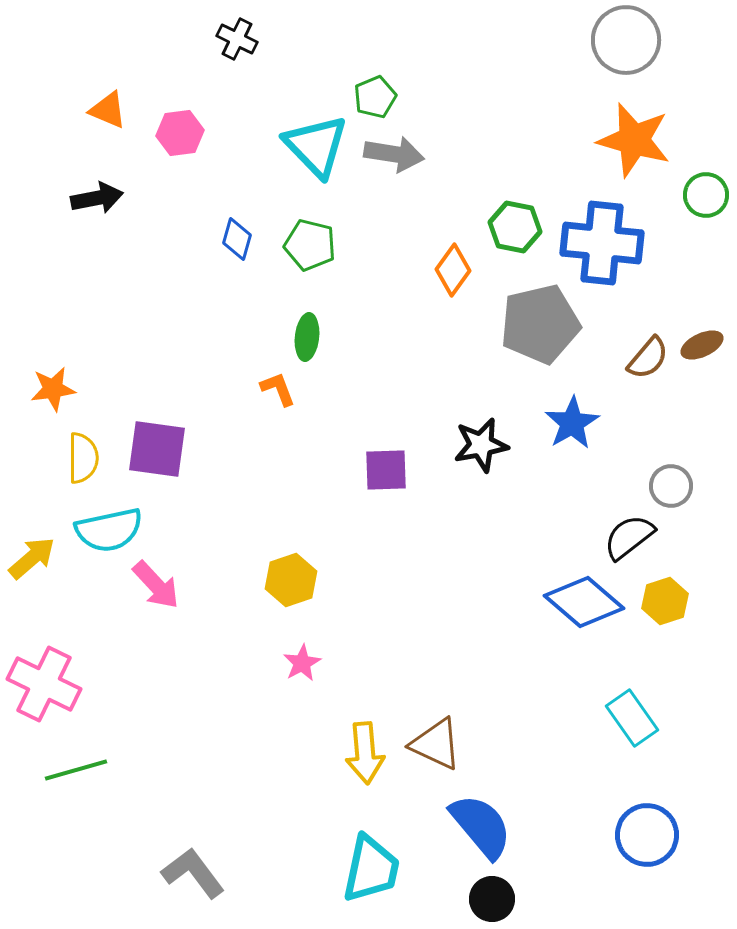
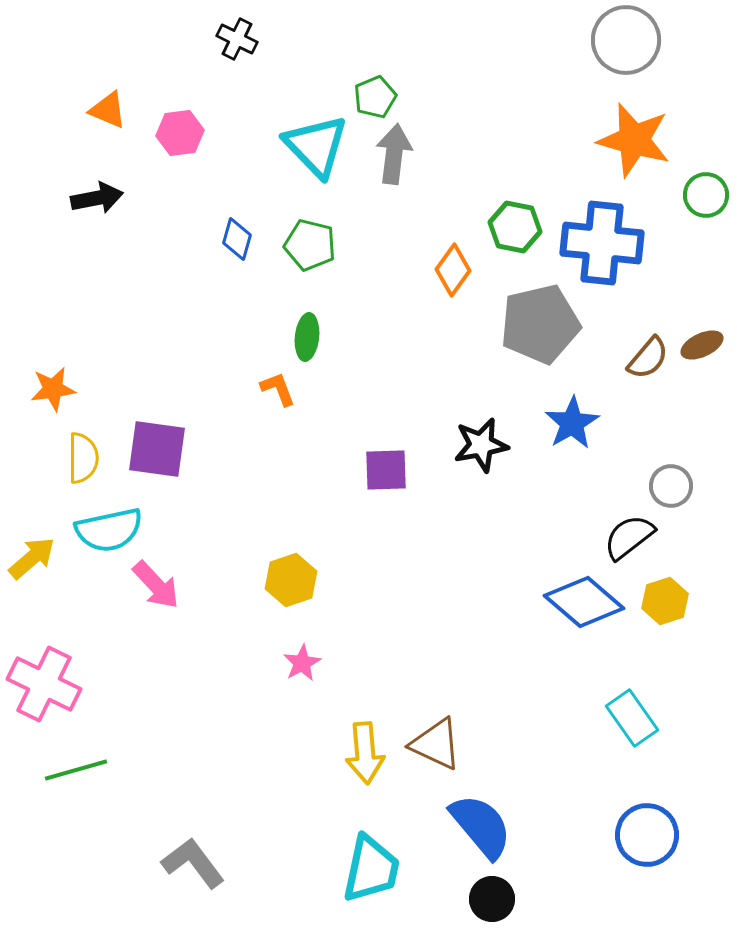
gray arrow at (394, 154): rotated 92 degrees counterclockwise
gray L-shape at (193, 873): moved 10 px up
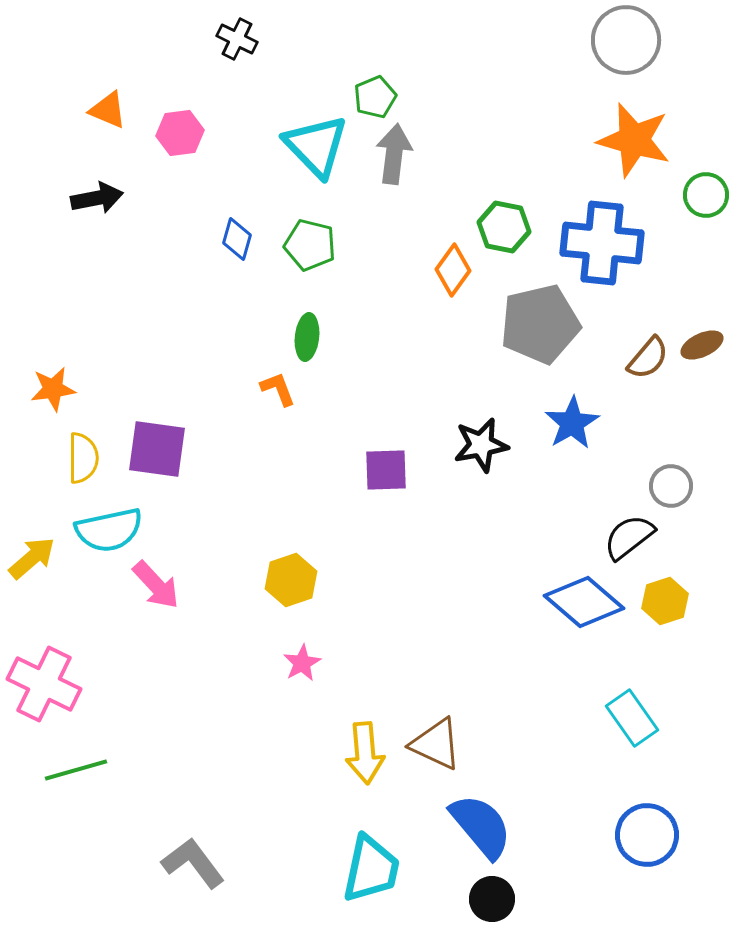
green hexagon at (515, 227): moved 11 px left
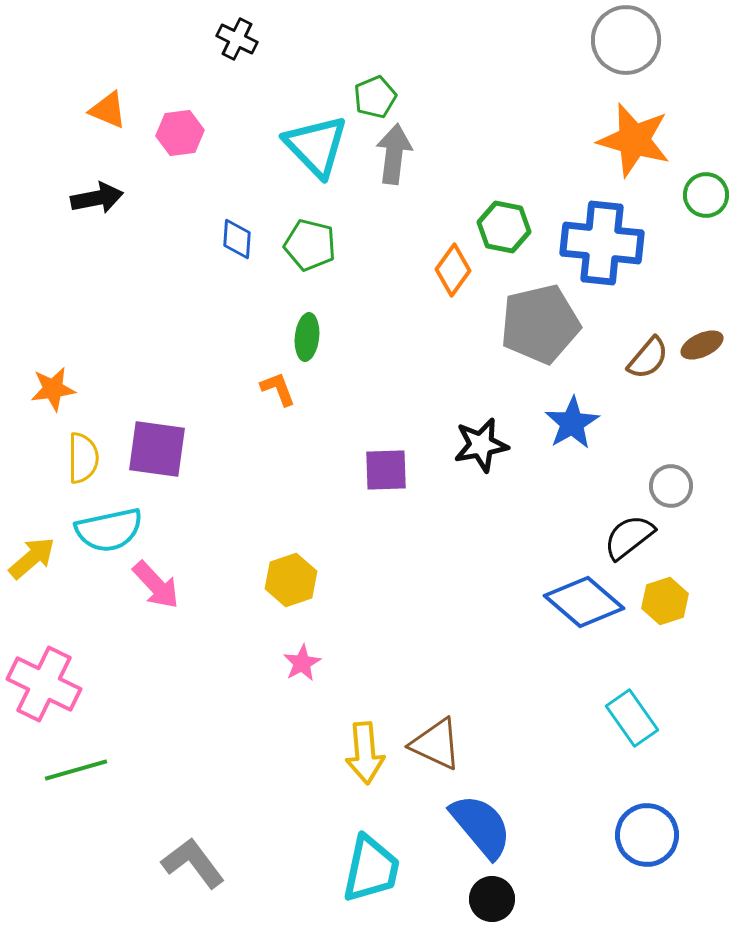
blue diamond at (237, 239): rotated 12 degrees counterclockwise
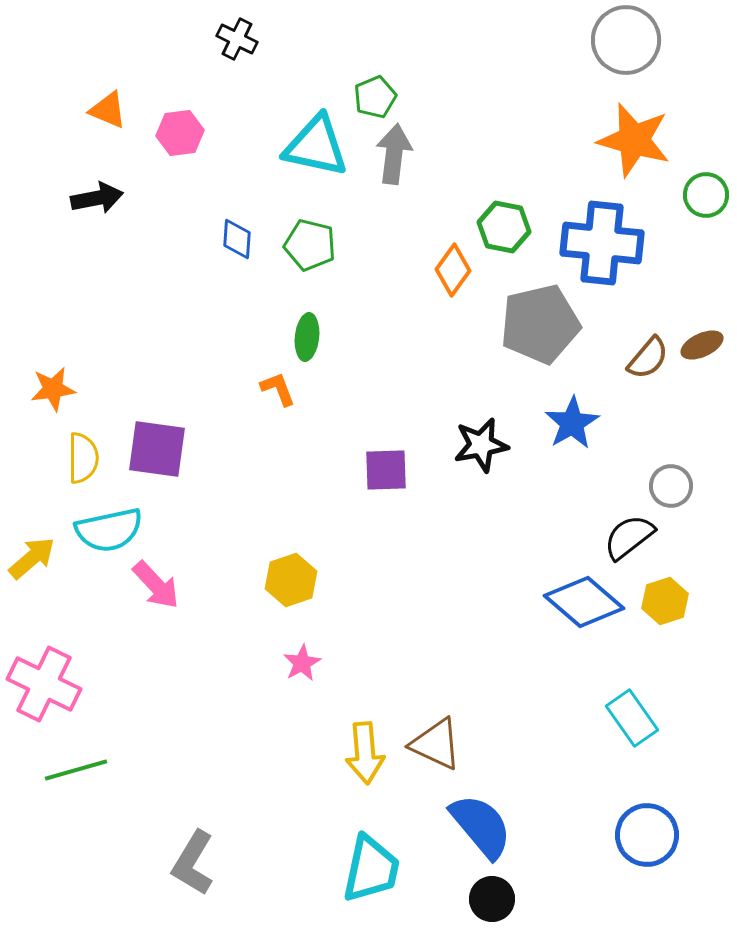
cyan triangle at (316, 146): rotated 34 degrees counterclockwise
gray L-shape at (193, 863): rotated 112 degrees counterclockwise
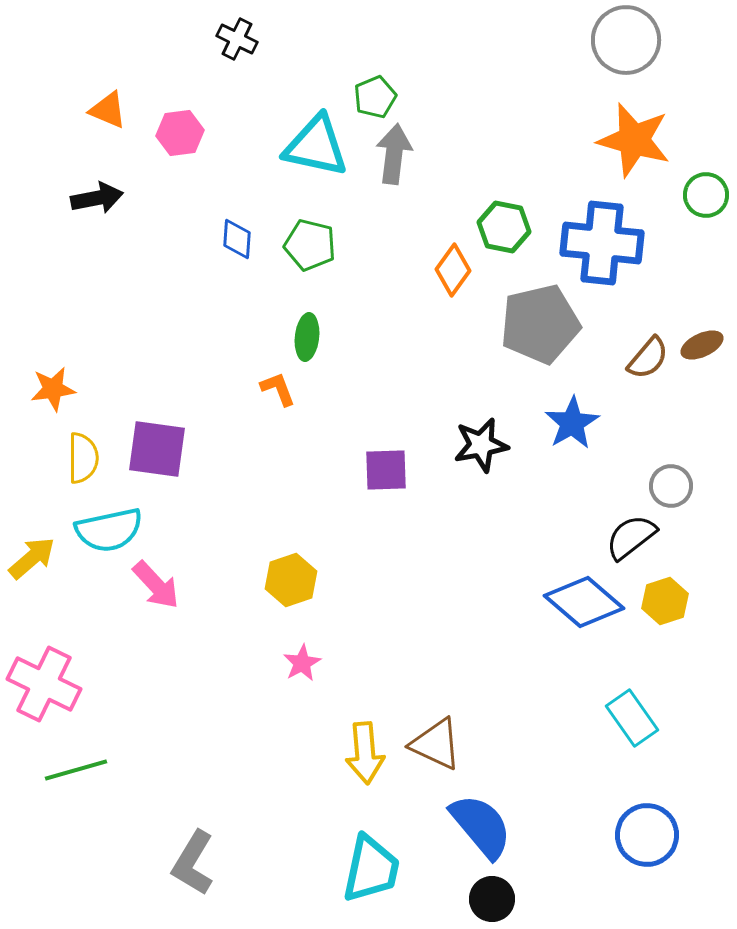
black semicircle at (629, 537): moved 2 px right
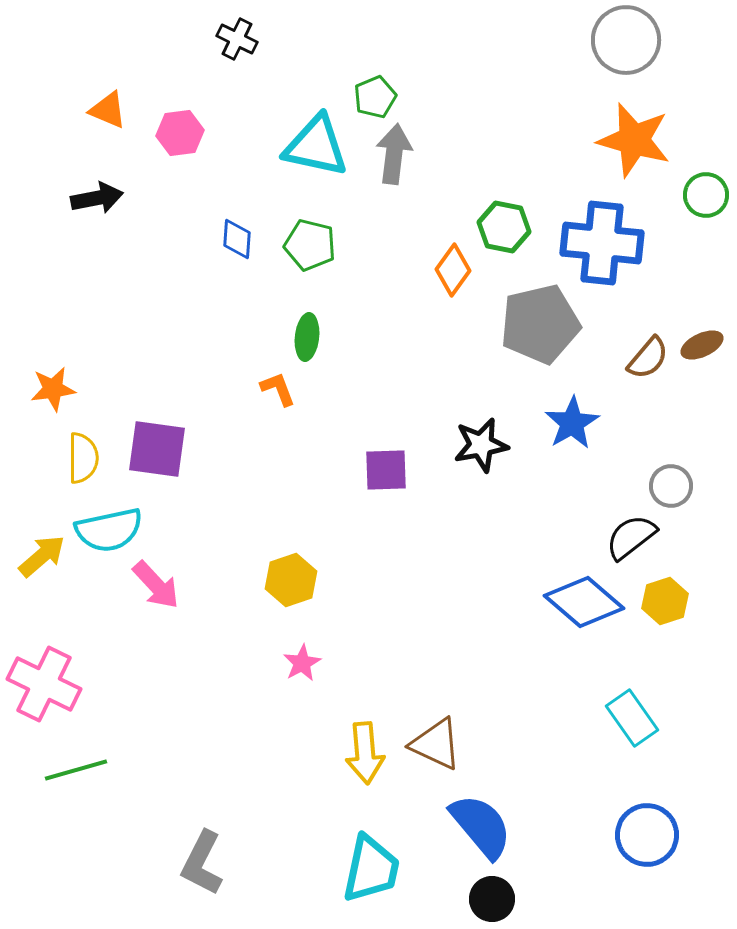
yellow arrow at (32, 558): moved 10 px right, 2 px up
gray L-shape at (193, 863): moved 9 px right; rotated 4 degrees counterclockwise
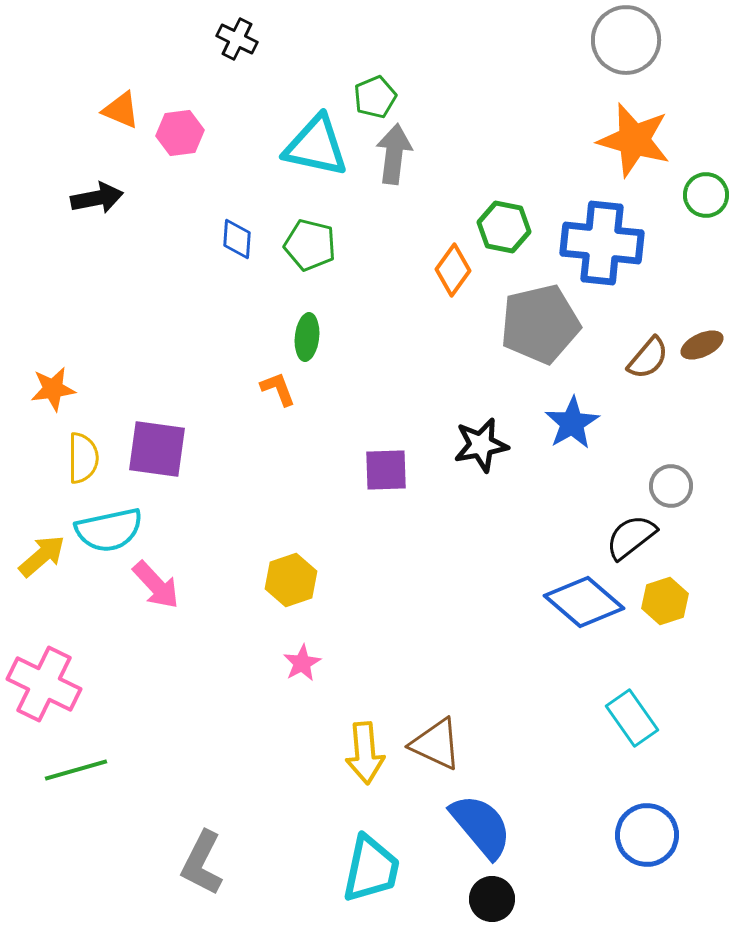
orange triangle at (108, 110): moved 13 px right
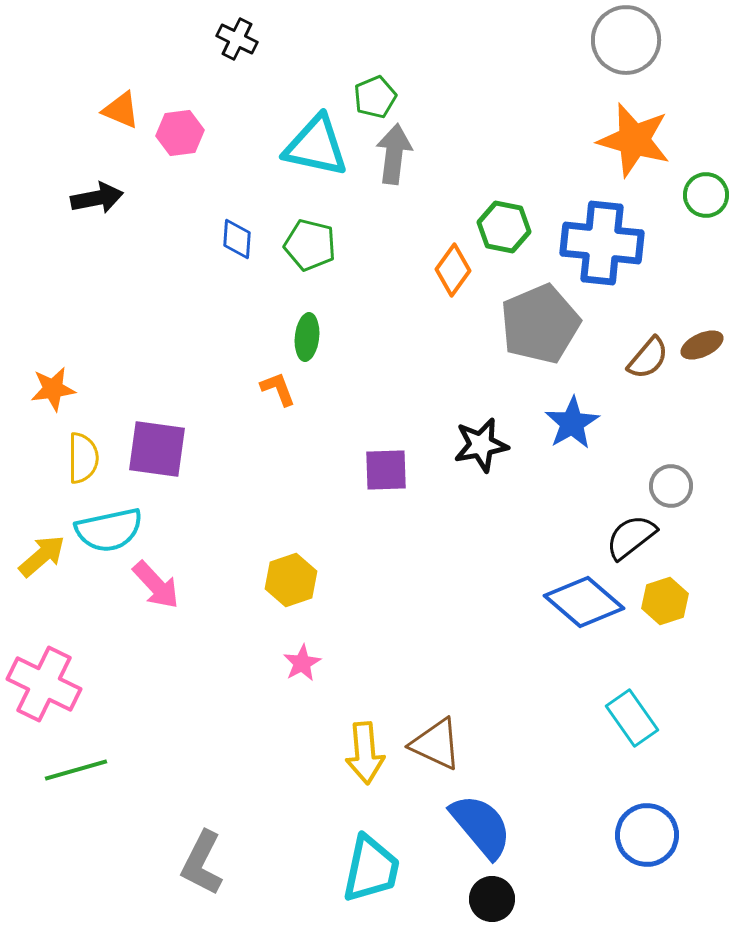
gray pentagon at (540, 324): rotated 10 degrees counterclockwise
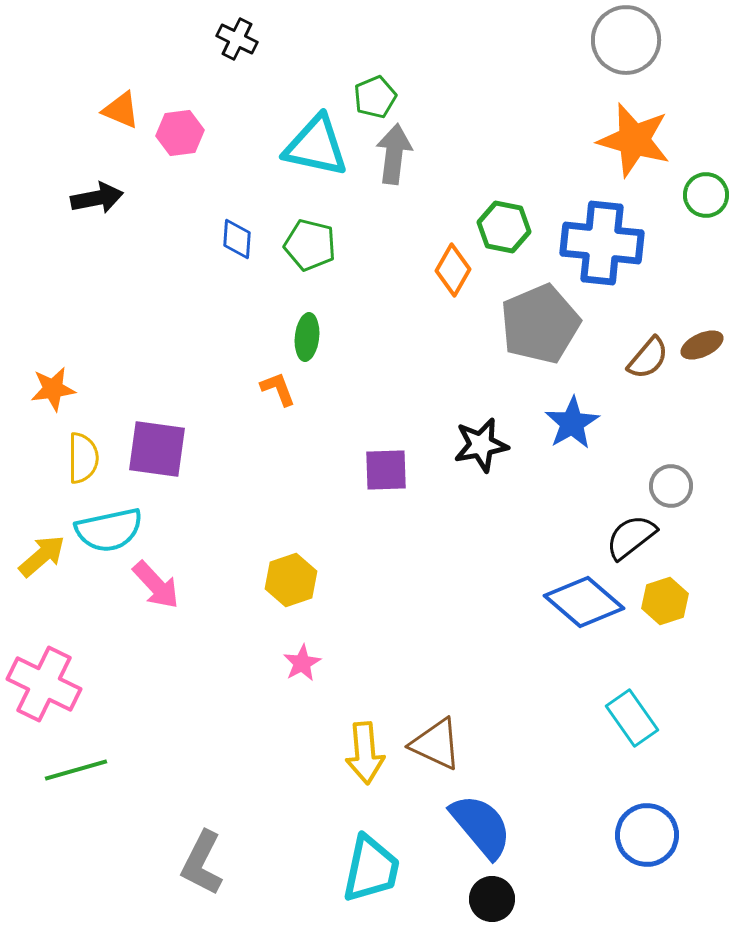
orange diamond at (453, 270): rotated 6 degrees counterclockwise
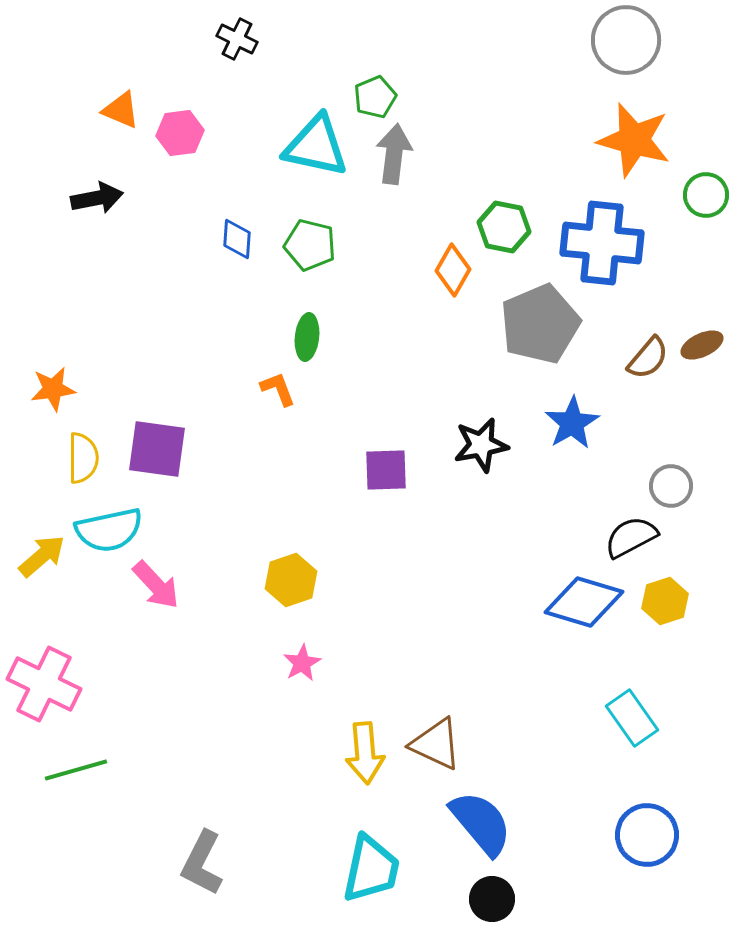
black semicircle at (631, 537): rotated 10 degrees clockwise
blue diamond at (584, 602): rotated 24 degrees counterclockwise
blue semicircle at (481, 826): moved 3 px up
